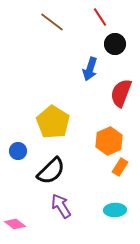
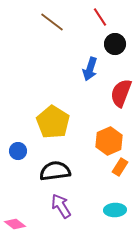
black semicircle: moved 4 px right; rotated 144 degrees counterclockwise
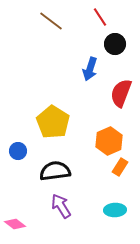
brown line: moved 1 px left, 1 px up
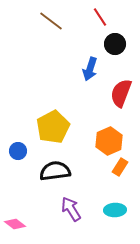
yellow pentagon: moved 5 px down; rotated 12 degrees clockwise
purple arrow: moved 10 px right, 3 px down
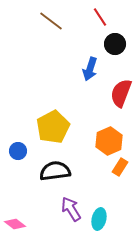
cyan ellipse: moved 16 px left, 9 px down; rotated 75 degrees counterclockwise
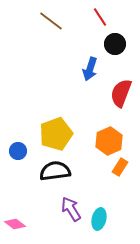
yellow pentagon: moved 3 px right, 7 px down; rotated 8 degrees clockwise
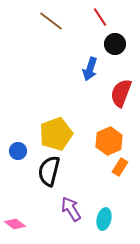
black semicircle: moved 6 px left; rotated 68 degrees counterclockwise
cyan ellipse: moved 5 px right
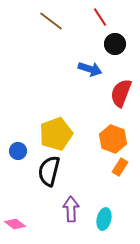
blue arrow: rotated 90 degrees counterclockwise
orange hexagon: moved 4 px right, 2 px up; rotated 16 degrees counterclockwise
purple arrow: rotated 30 degrees clockwise
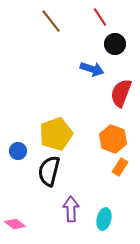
brown line: rotated 15 degrees clockwise
blue arrow: moved 2 px right
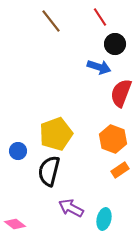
blue arrow: moved 7 px right, 2 px up
orange rectangle: moved 3 px down; rotated 24 degrees clockwise
purple arrow: moved 1 px up; rotated 60 degrees counterclockwise
